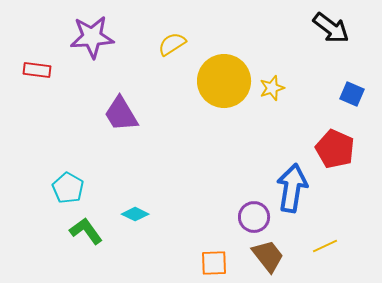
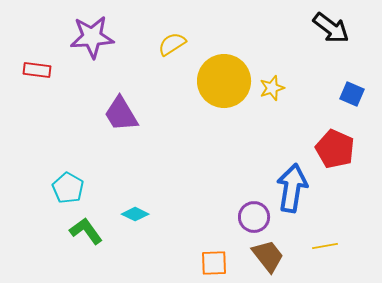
yellow line: rotated 15 degrees clockwise
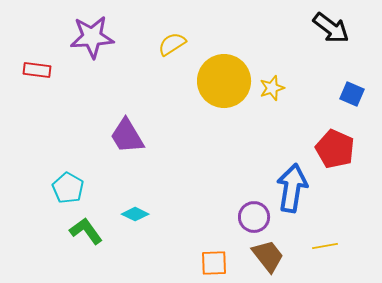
purple trapezoid: moved 6 px right, 22 px down
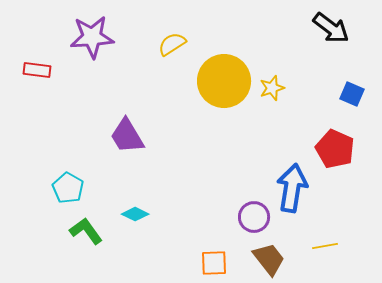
brown trapezoid: moved 1 px right, 3 px down
